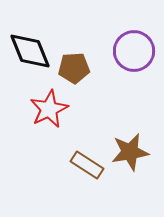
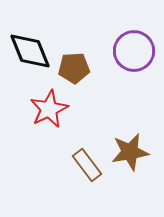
brown rectangle: rotated 20 degrees clockwise
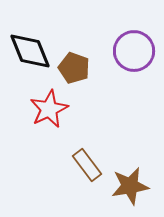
brown pentagon: rotated 24 degrees clockwise
brown star: moved 34 px down
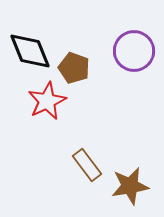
red star: moved 2 px left, 8 px up
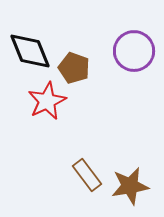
brown rectangle: moved 10 px down
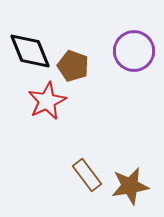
brown pentagon: moved 1 px left, 2 px up
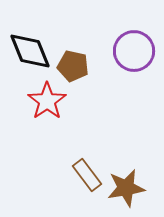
brown pentagon: rotated 8 degrees counterclockwise
red star: rotated 9 degrees counterclockwise
brown star: moved 4 px left, 2 px down
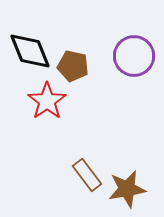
purple circle: moved 5 px down
brown star: moved 1 px right, 1 px down
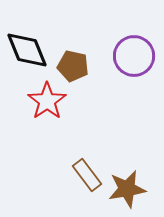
black diamond: moved 3 px left, 1 px up
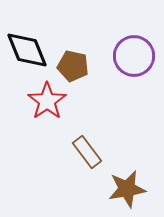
brown rectangle: moved 23 px up
